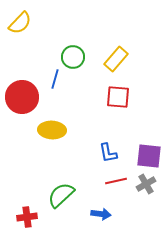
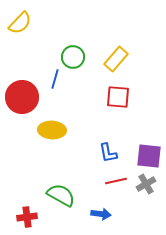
green semicircle: rotated 72 degrees clockwise
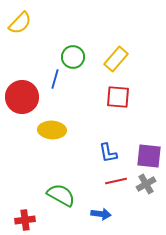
red cross: moved 2 px left, 3 px down
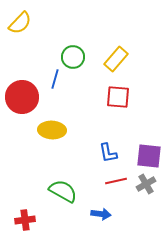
green semicircle: moved 2 px right, 4 px up
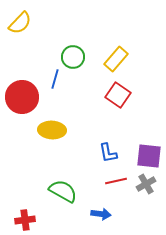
red square: moved 2 px up; rotated 30 degrees clockwise
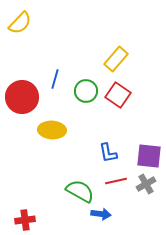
green circle: moved 13 px right, 34 px down
green semicircle: moved 17 px right
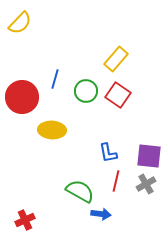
red line: rotated 65 degrees counterclockwise
red cross: rotated 18 degrees counterclockwise
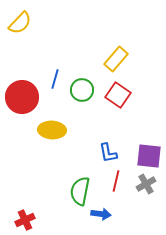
green circle: moved 4 px left, 1 px up
green semicircle: rotated 108 degrees counterclockwise
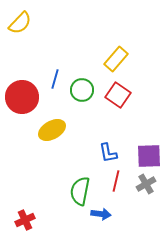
yellow ellipse: rotated 32 degrees counterclockwise
purple square: rotated 8 degrees counterclockwise
